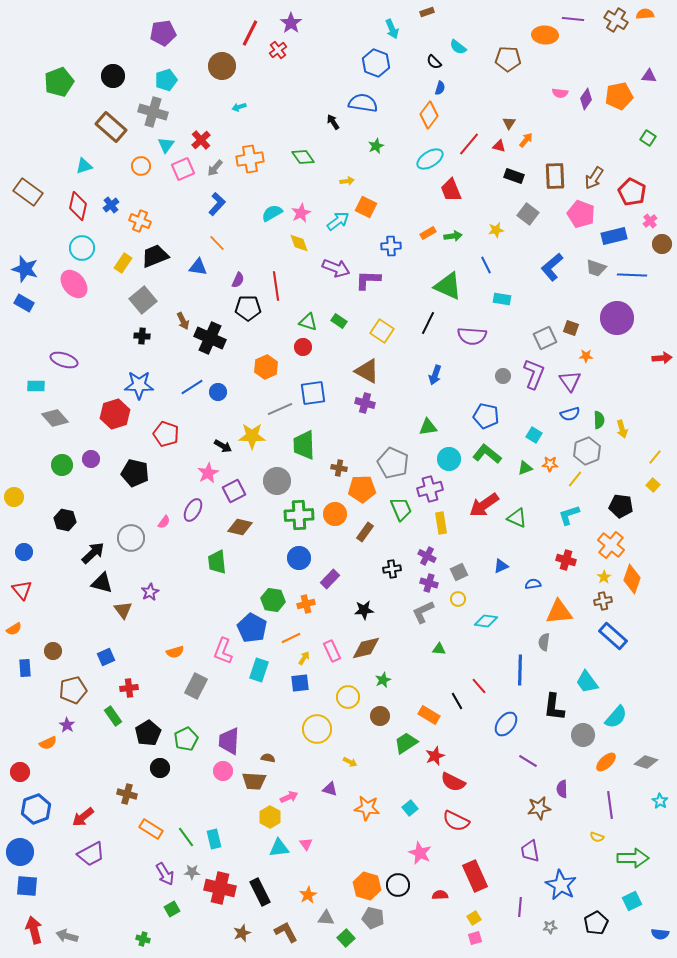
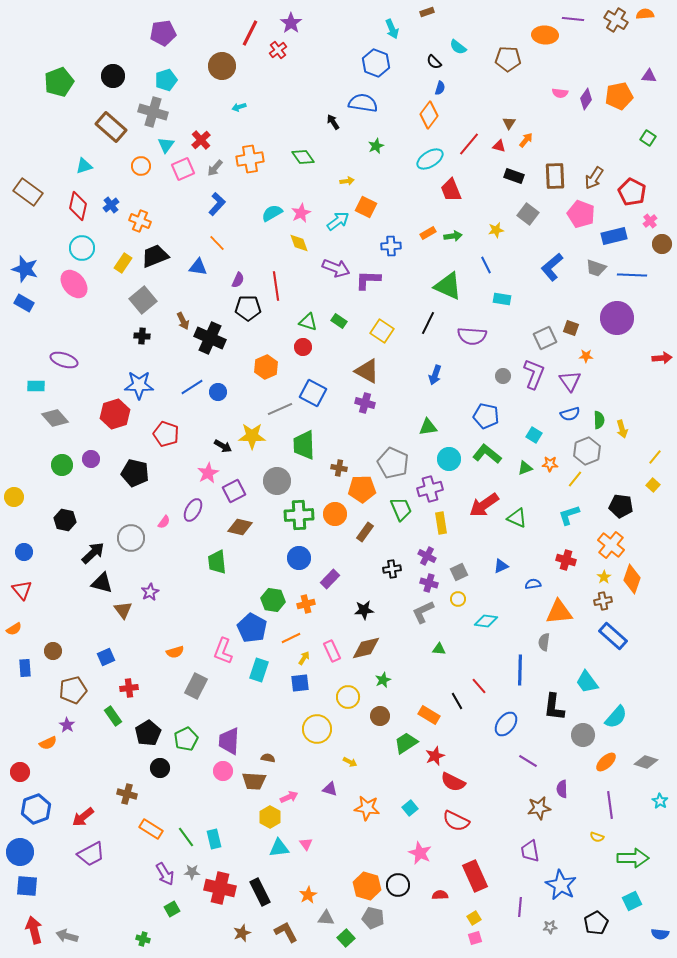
blue square at (313, 393): rotated 36 degrees clockwise
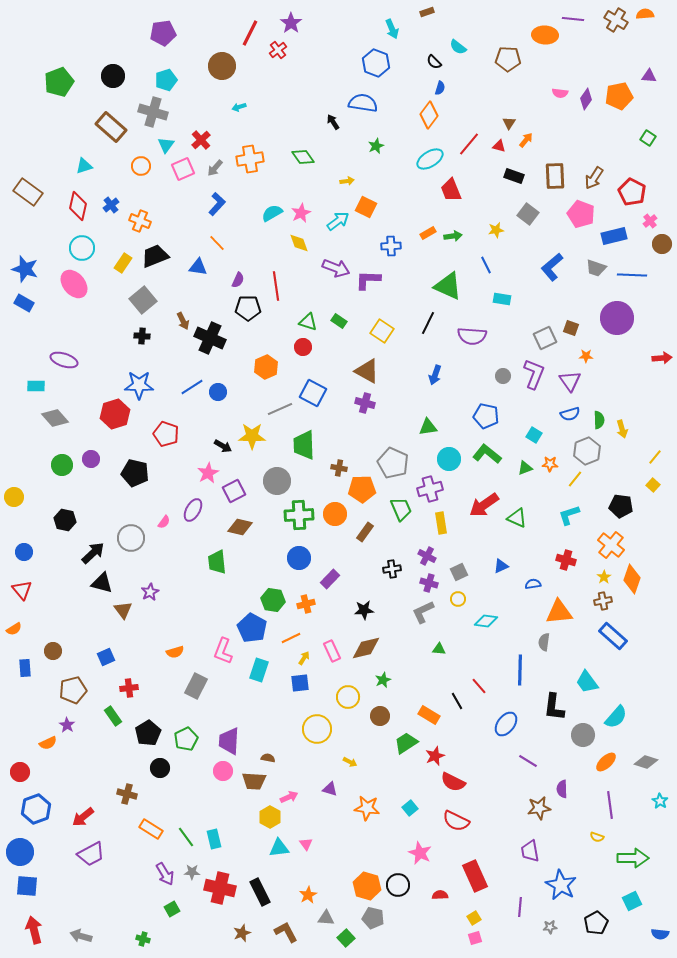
gray arrow at (67, 936): moved 14 px right
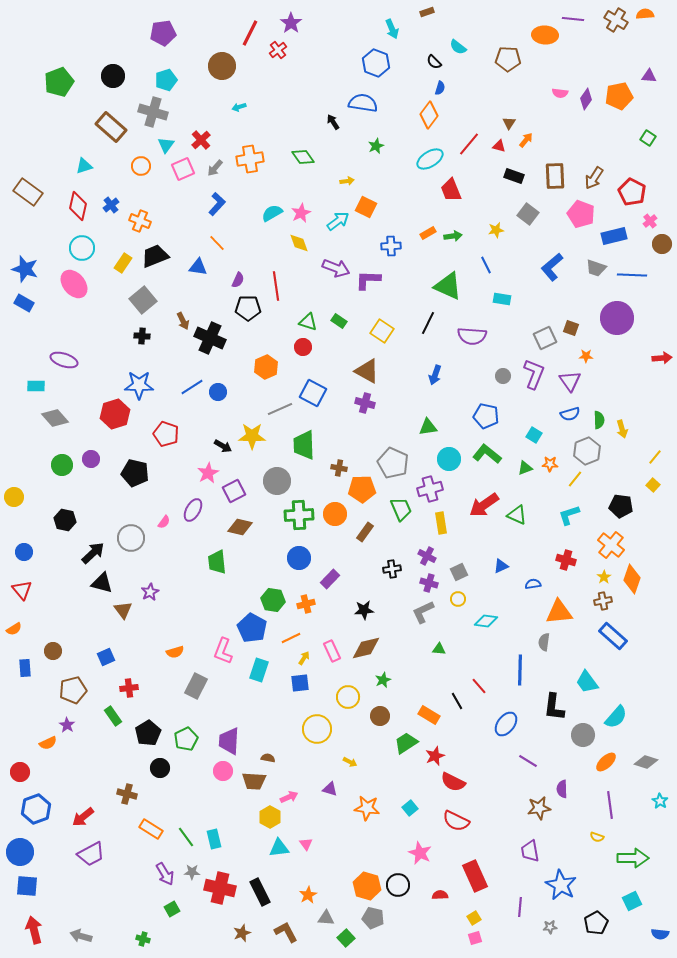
green triangle at (517, 518): moved 3 px up
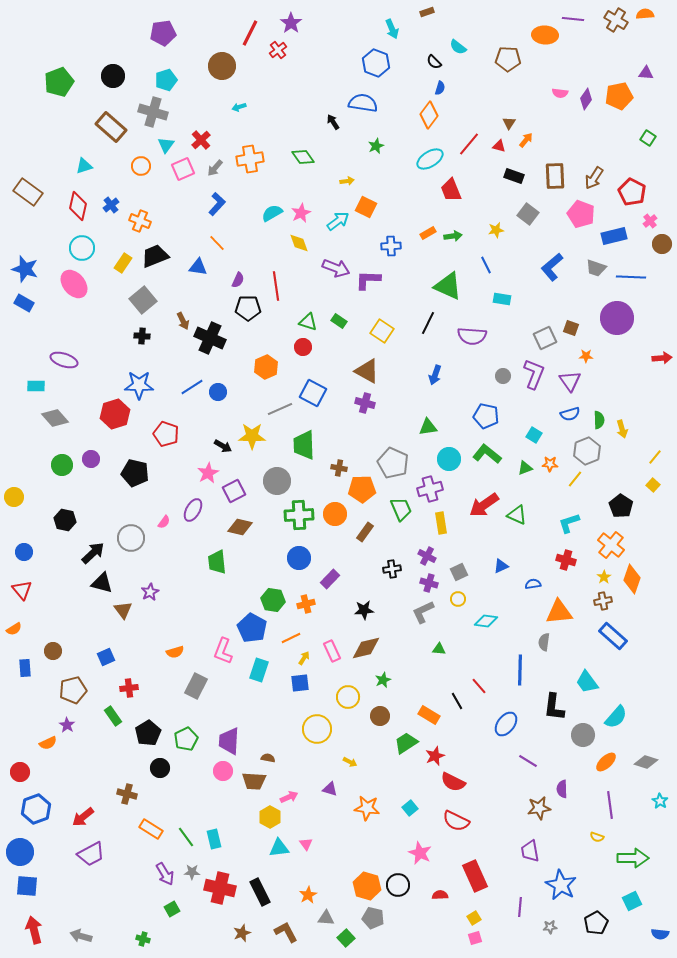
purple triangle at (649, 76): moved 3 px left, 3 px up
blue line at (632, 275): moved 1 px left, 2 px down
black pentagon at (621, 506): rotated 25 degrees clockwise
cyan L-shape at (569, 515): moved 8 px down
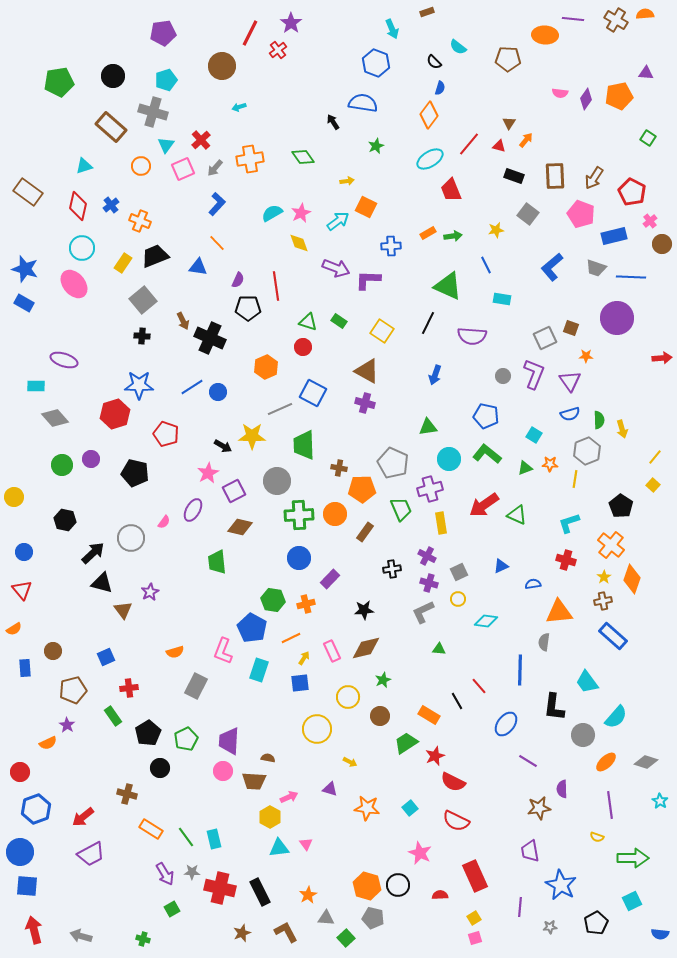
green pentagon at (59, 82): rotated 12 degrees clockwise
yellow line at (575, 479): rotated 30 degrees counterclockwise
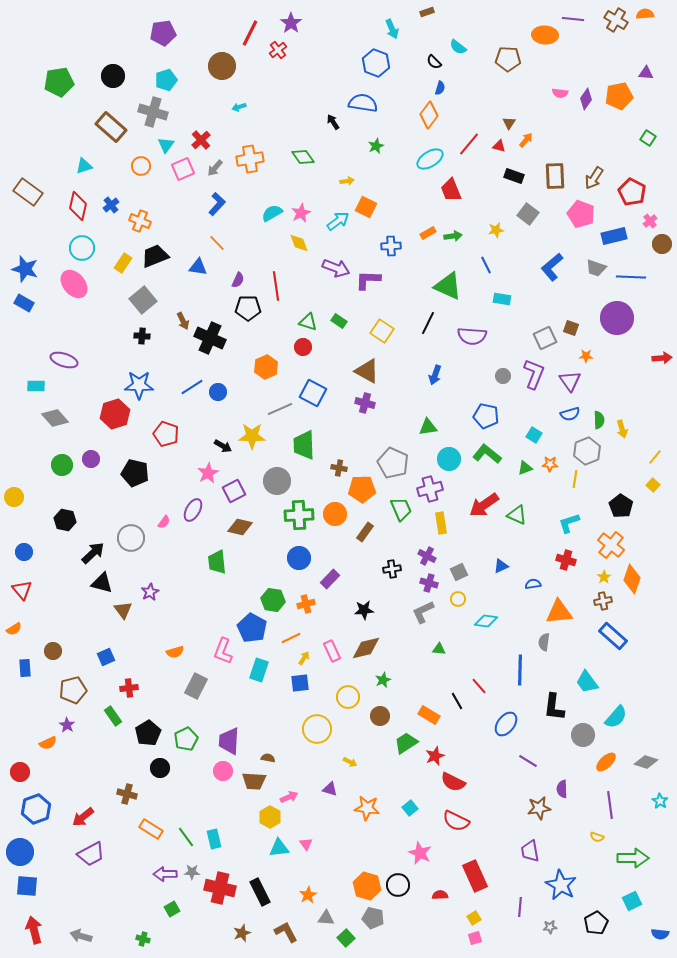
purple arrow at (165, 874): rotated 120 degrees clockwise
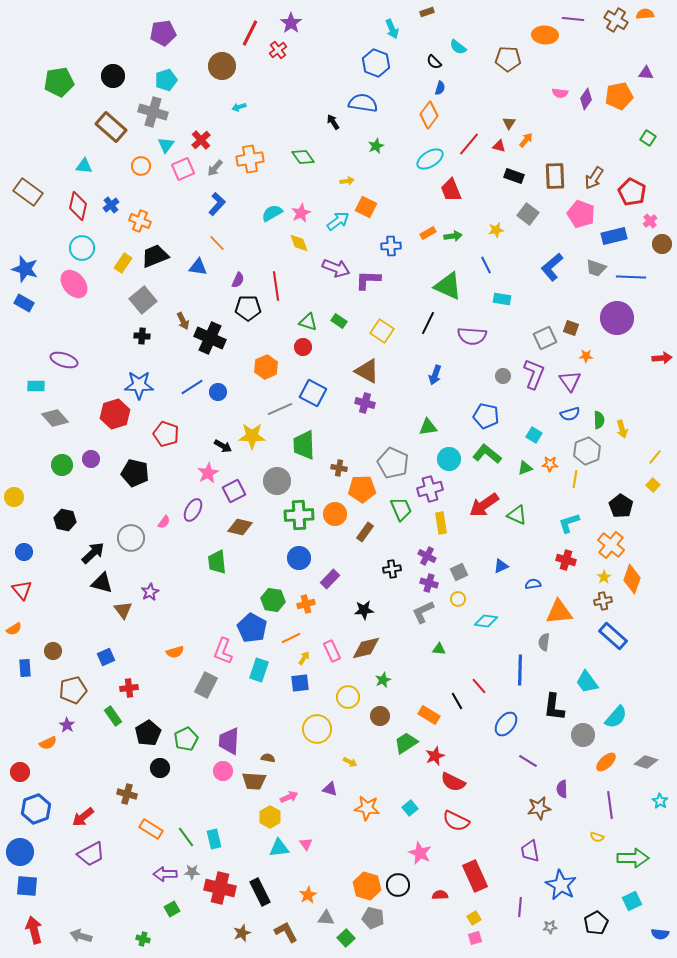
cyan triangle at (84, 166): rotated 24 degrees clockwise
gray rectangle at (196, 686): moved 10 px right, 1 px up
